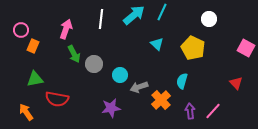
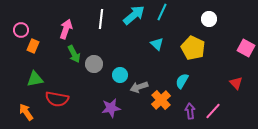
cyan semicircle: rotated 14 degrees clockwise
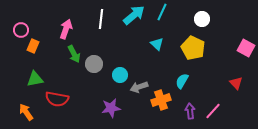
white circle: moved 7 px left
orange cross: rotated 24 degrees clockwise
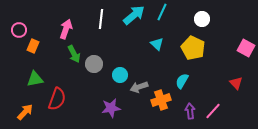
pink circle: moved 2 px left
red semicircle: rotated 80 degrees counterclockwise
orange arrow: moved 1 px left; rotated 78 degrees clockwise
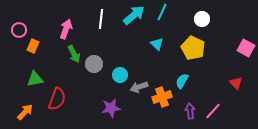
orange cross: moved 1 px right, 3 px up
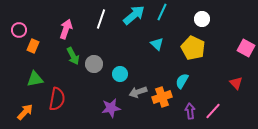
white line: rotated 12 degrees clockwise
green arrow: moved 1 px left, 2 px down
cyan circle: moved 1 px up
gray arrow: moved 1 px left, 5 px down
red semicircle: rotated 10 degrees counterclockwise
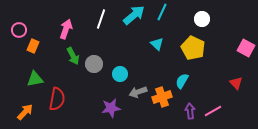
pink line: rotated 18 degrees clockwise
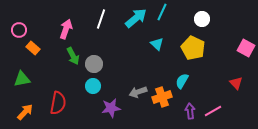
cyan arrow: moved 2 px right, 3 px down
orange rectangle: moved 2 px down; rotated 72 degrees counterclockwise
cyan circle: moved 27 px left, 12 px down
green triangle: moved 13 px left
red semicircle: moved 1 px right, 4 px down
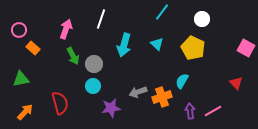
cyan line: rotated 12 degrees clockwise
cyan arrow: moved 12 px left, 27 px down; rotated 145 degrees clockwise
green triangle: moved 1 px left
red semicircle: moved 2 px right; rotated 25 degrees counterclockwise
